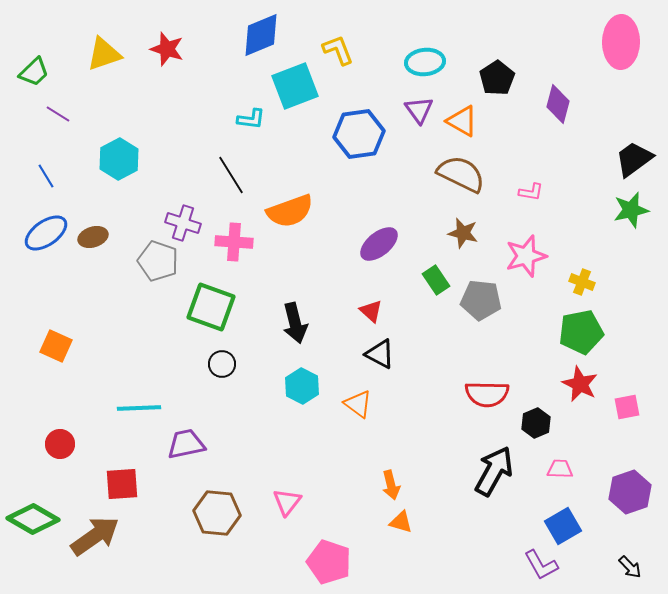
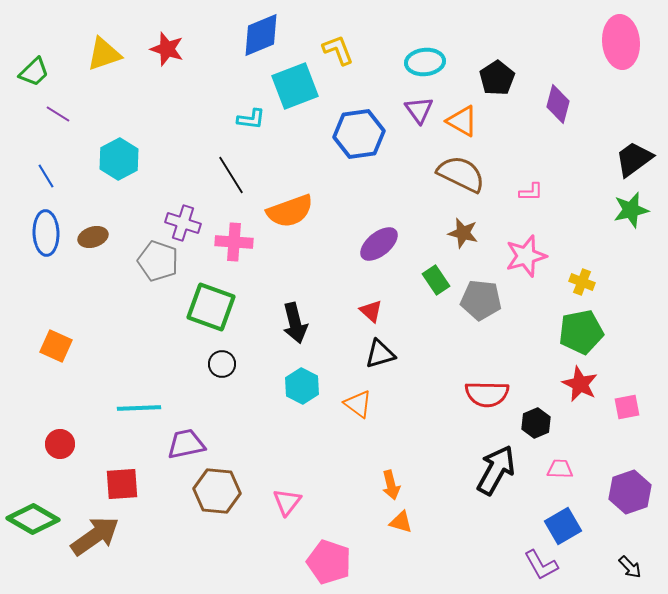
pink ellipse at (621, 42): rotated 6 degrees counterclockwise
pink L-shape at (531, 192): rotated 10 degrees counterclockwise
blue ellipse at (46, 233): rotated 57 degrees counterclockwise
black triangle at (380, 354): rotated 44 degrees counterclockwise
black arrow at (494, 471): moved 2 px right, 1 px up
brown hexagon at (217, 513): moved 22 px up
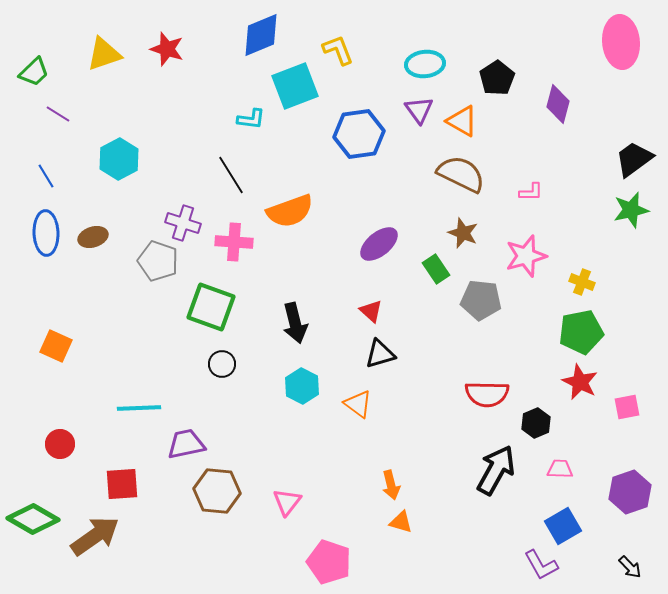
cyan ellipse at (425, 62): moved 2 px down
brown star at (463, 233): rotated 8 degrees clockwise
green rectangle at (436, 280): moved 11 px up
red star at (580, 384): moved 2 px up
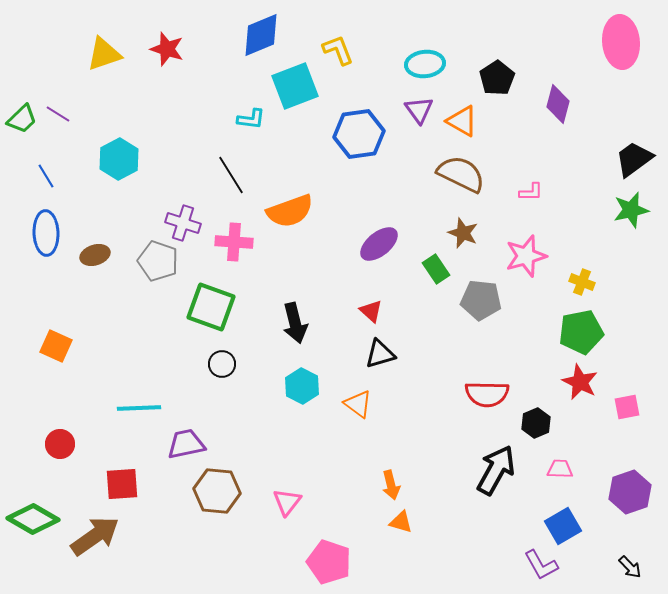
green trapezoid at (34, 72): moved 12 px left, 47 px down
brown ellipse at (93, 237): moved 2 px right, 18 px down
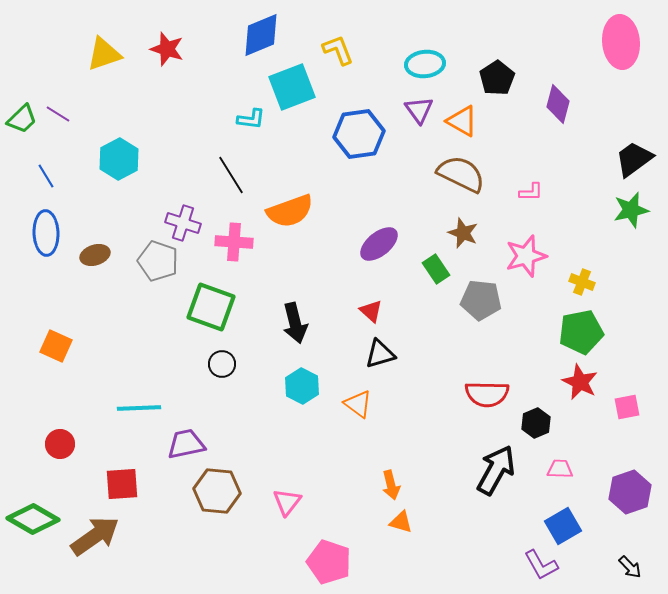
cyan square at (295, 86): moved 3 px left, 1 px down
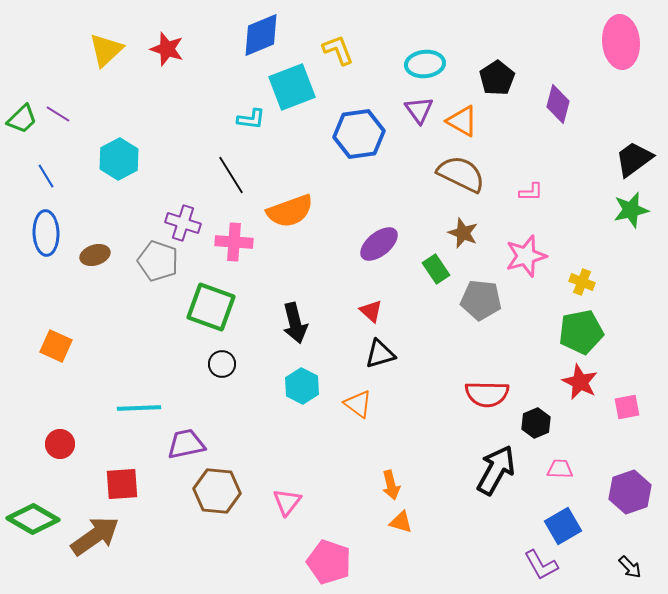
yellow triangle at (104, 54): moved 2 px right, 4 px up; rotated 24 degrees counterclockwise
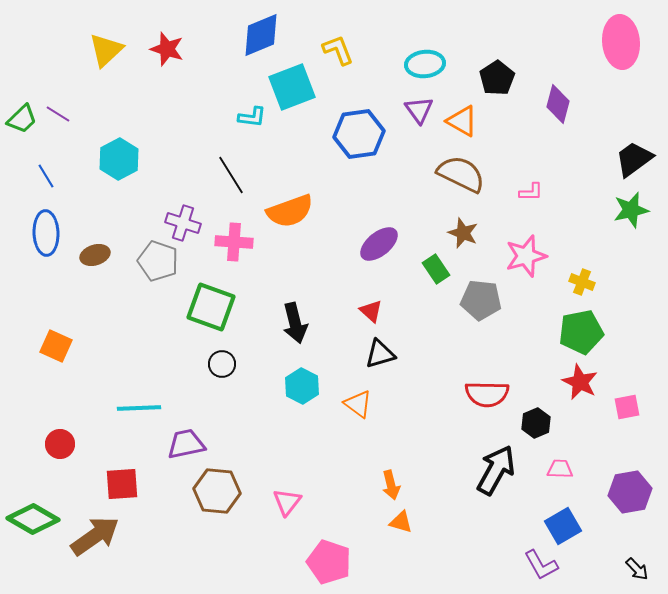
cyan L-shape at (251, 119): moved 1 px right, 2 px up
purple hexagon at (630, 492): rotated 9 degrees clockwise
black arrow at (630, 567): moved 7 px right, 2 px down
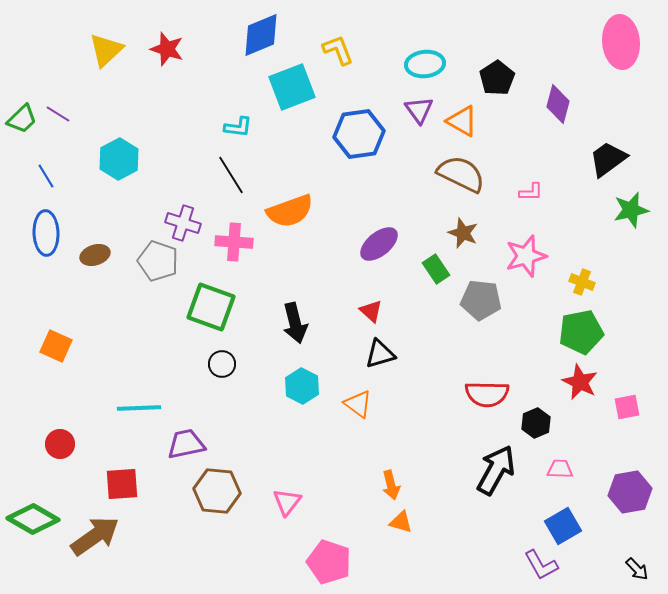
cyan L-shape at (252, 117): moved 14 px left, 10 px down
black trapezoid at (634, 159): moved 26 px left
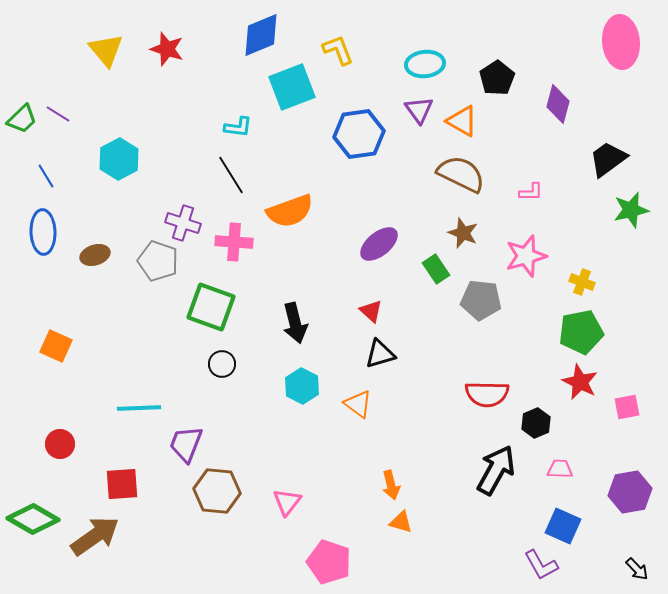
yellow triangle at (106, 50): rotated 27 degrees counterclockwise
blue ellipse at (46, 233): moved 3 px left, 1 px up
purple trapezoid at (186, 444): rotated 57 degrees counterclockwise
blue square at (563, 526): rotated 36 degrees counterclockwise
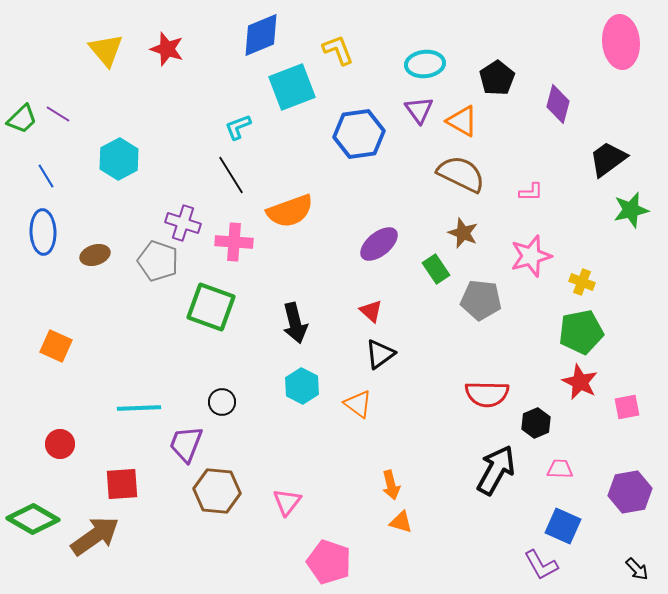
cyan L-shape at (238, 127): rotated 152 degrees clockwise
pink star at (526, 256): moved 5 px right
black triangle at (380, 354): rotated 20 degrees counterclockwise
black circle at (222, 364): moved 38 px down
